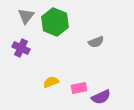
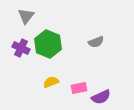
green hexagon: moved 7 px left, 22 px down
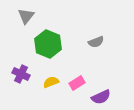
purple cross: moved 26 px down
pink rectangle: moved 2 px left, 5 px up; rotated 21 degrees counterclockwise
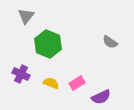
gray semicircle: moved 14 px right; rotated 56 degrees clockwise
yellow semicircle: moved 1 px down; rotated 42 degrees clockwise
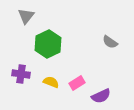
green hexagon: rotated 12 degrees clockwise
purple cross: rotated 18 degrees counterclockwise
yellow semicircle: moved 1 px up
purple semicircle: moved 1 px up
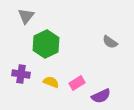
green hexagon: moved 2 px left
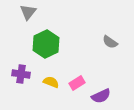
gray triangle: moved 2 px right, 4 px up
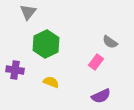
purple cross: moved 6 px left, 4 px up
pink rectangle: moved 19 px right, 21 px up; rotated 21 degrees counterclockwise
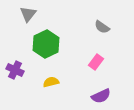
gray triangle: moved 2 px down
gray semicircle: moved 8 px left, 15 px up
purple cross: rotated 18 degrees clockwise
yellow semicircle: rotated 35 degrees counterclockwise
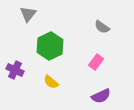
green hexagon: moved 4 px right, 2 px down
yellow semicircle: rotated 126 degrees counterclockwise
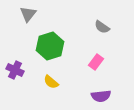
green hexagon: rotated 8 degrees clockwise
purple semicircle: rotated 18 degrees clockwise
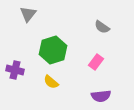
green hexagon: moved 3 px right, 4 px down
purple cross: rotated 12 degrees counterclockwise
